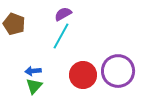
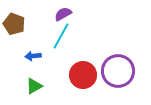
blue arrow: moved 15 px up
green triangle: rotated 18 degrees clockwise
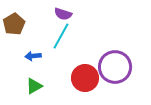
purple semicircle: rotated 132 degrees counterclockwise
brown pentagon: rotated 20 degrees clockwise
purple circle: moved 3 px left, 4 px up
red circle: moved 2 px right, 3 px down
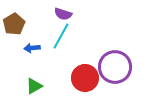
blue arrow: moved 1 px left, 8 px up
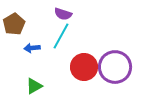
red circle: moved 1 px left, 11 px up
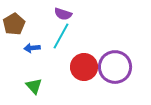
green triangle: rotated 42 degrees counterclockwise
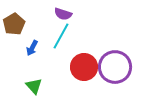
blue arrow: rotated 56 degrees counterclockwise
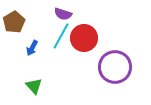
brown pentagon: moved 2 px up
red circle: moved 29 px up
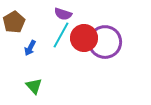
cyan line: moved 1 px up
blue arrow: moved 2 px left
purple circle: moved 10 px left, 25 px up
